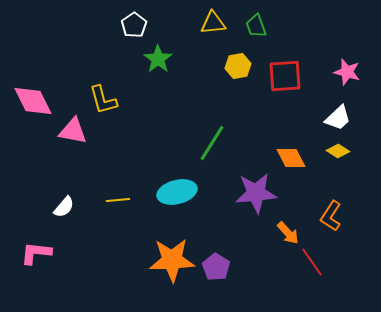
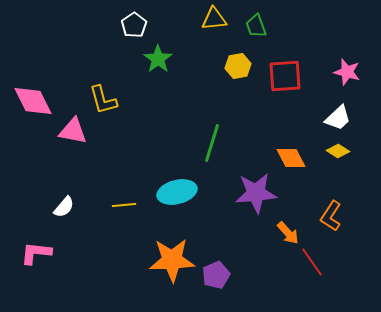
yellow triangle: moved 1 px right, 4 px up
green line: rotated 15 degrees counterclockwise
yellow line: moved 6 px right, 5 px down
purple pentagon: moved 8 px down; rotated 16 degrees clockwise
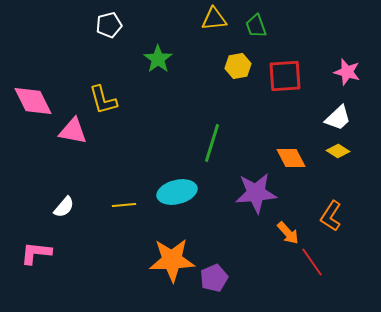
white pentagon: moved 25 px left; rotated 20 degrees clockwise
purple pentagon: moved 2 px left, 3 px down
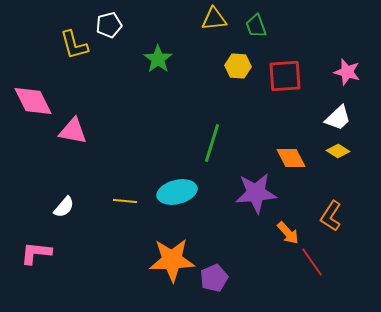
yellow hexagon: rotated 15 degrees clockwise
yellow L-shape: moved 29 px left, 55 px up
yellow line: moved 1 px right, 4 px up; rotated 10 degrees clockwise
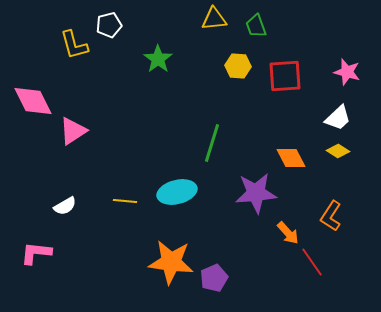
pink triangle: rotated 44 degrees counterclockwise
white semicircle: moved 1 px right, 1 px up; rotated 20 degrees clockwise
orange star: moved 1 px left, 2 px down; rotated 9 degrees clockwise
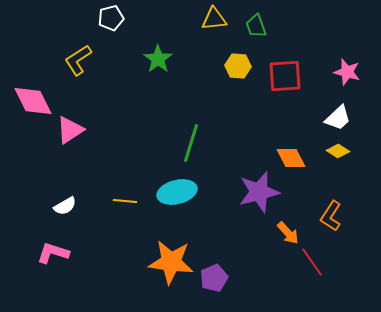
white pentagon: moved 2 px right, 7 px up
yellow L-shape: moved 4 px right, 15 px down; rotated 72 degrees clockwise
pink triangle: moved 3 px left, 1 px up
green line: moved 21 px left
purple star: moved 3 px right, 1 px up; rotated 9 degrees counterclockwise
pink L-shape: moved 17 px right; rotated 12 degrees clockwise
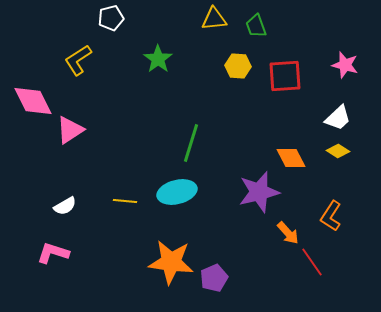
pink star: moved 2 px left, 7 px up
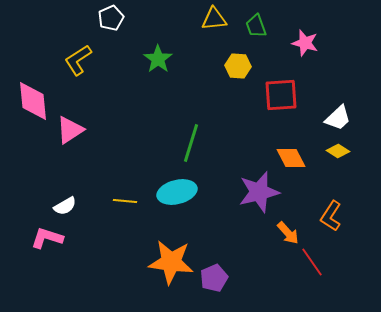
white pentagon: rotated 10 degrees counterclockwise
pink star: moved 40 px left, 22 px up
red square: moved 4 px left, 19 px down
pink diamond: rotated 21 degrees clockwise
pink L-shape: moved 6 px left, 15 px up
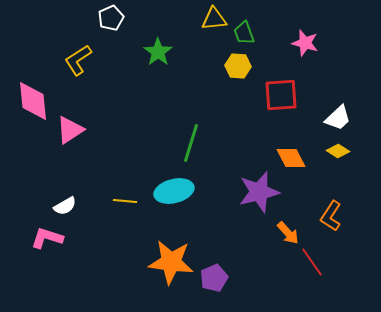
green trapezoid: moved 12 px left, 7 px down
green star: moved 7 px up
cyan ellipse: moved 3 px left, 1 px up
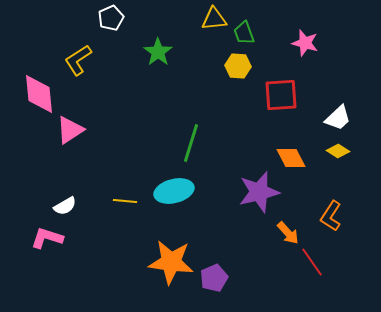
pink diamond: moved 6 px right, 7 px up
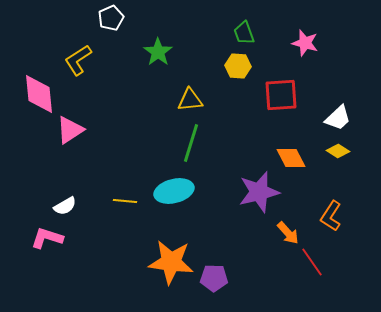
yellow triangle: moved 24 px left, 81 px down
purple pentagon: rotated 24 degrees clockwise
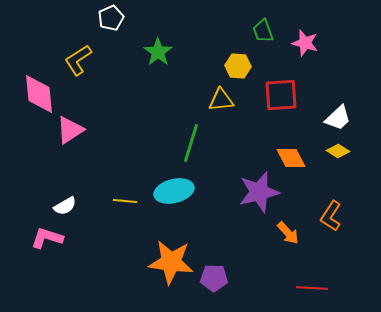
green trapezoid: moved 19 px right, 2 px up
yellow triangle: moved 31 px right
red line: moved 26 px down; rotated 52 degrees counterclockwise
